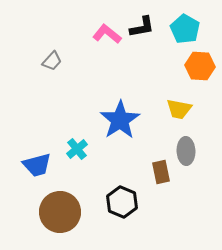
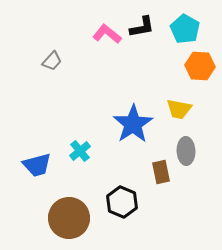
blue star: moved 13 px right, 4 px down
cyan cross: moved 3 px right, 2 px down
brown circle: moved 9 px right, 6 px down
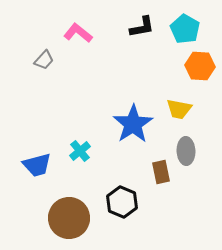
pink L-shape: moved 29 px left, 1 px up
gray trapezoid: moved 8 px left, 1 px up
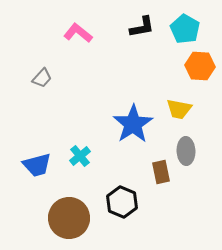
gray trapezoid: moved 2 px left, 18 px down
cyan cross: moved 5 px down
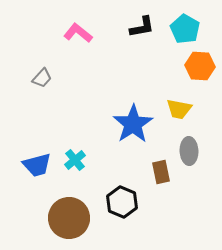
gray ellipse: moved 3 px right
cyan cross: moved 5 px left, 4 px down
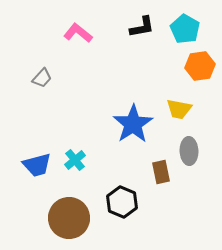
orange hexagon: rotated 12 degrees counterclockwise
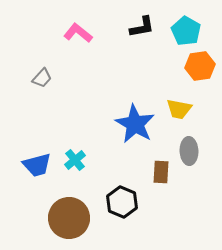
cyan pentagon: moved 1 px right, 2 px down
blue star: moved 2 px right; rotated 9 degrees counterclockwise
brown rectangle: rotated 15 degrees clockwise
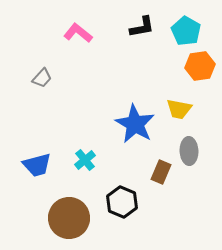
cyan cross: moved 10 px right
brown rectangle: rotated 20 degrees clockwise
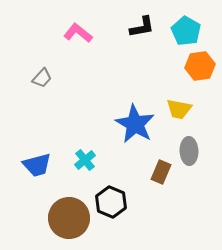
black hexagon: moved 11 px left
